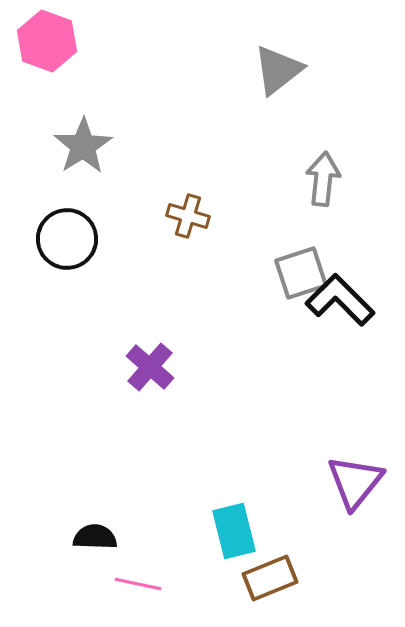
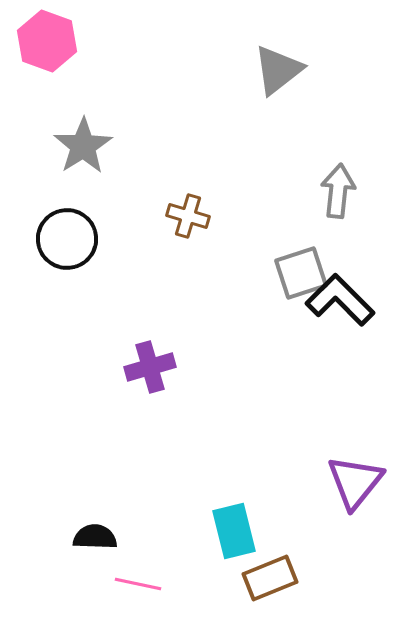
gray arrow: moved 15 px right, 12 px down
purple cross: rotated 33 degrees clockwise
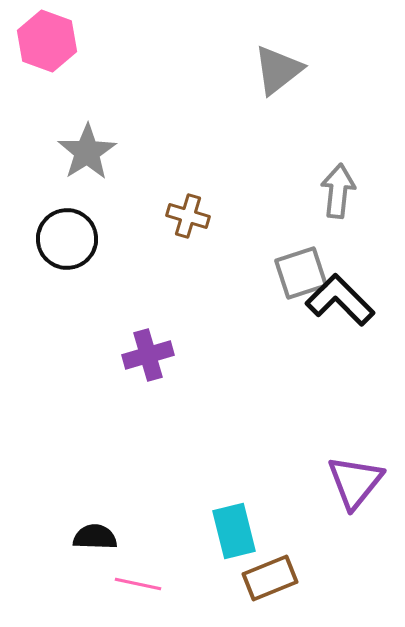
gray star: moved 4 px right, 6 px down
purple cross: moved 2 px left, 12 px up
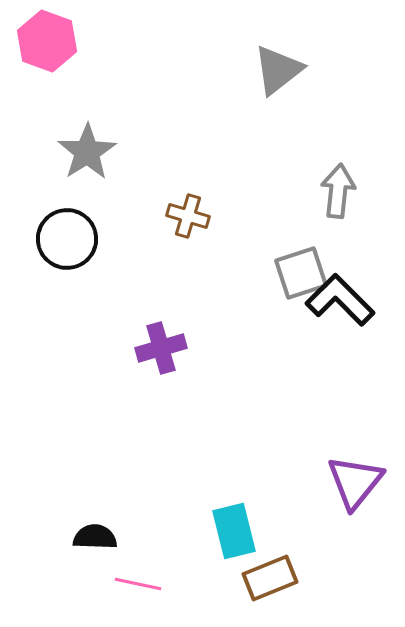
purple cross: moved 13 px right, 7 px up
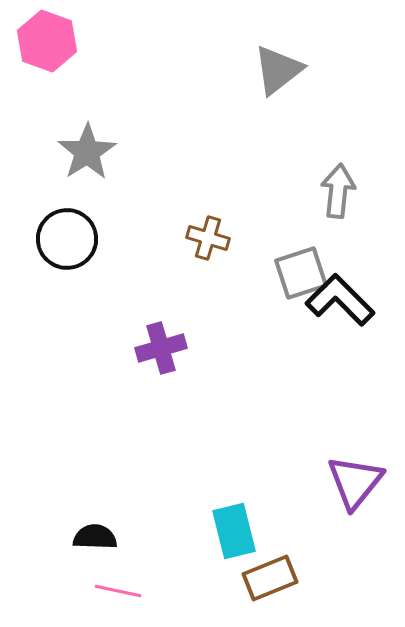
brown cross: moved 20 px right, 22 px down
pink line: moved 20 px left, 7 px down
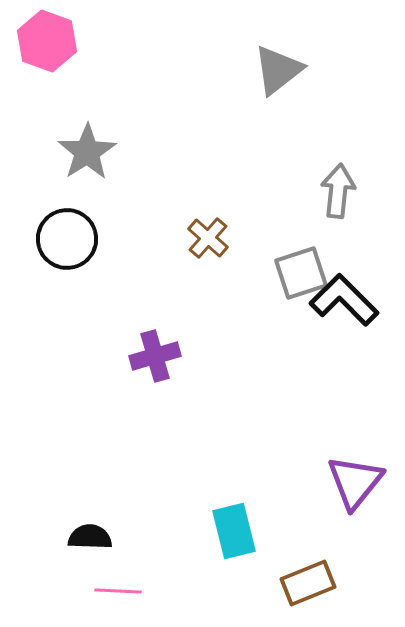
brown cross: rotated 24 degrees clockwise
black L-shape: moved 4 px right
purple cross: moved 6 px left, 8 px down
black semicircle: moved 5 px left
brown rectangle: moved 38 px right, 5 px down
pink line: rotated 9 degrees counterclockwise
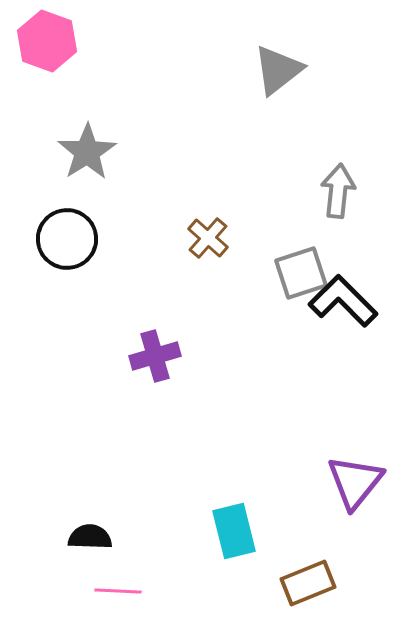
black L-shape: moved 1 px left, 1 px down
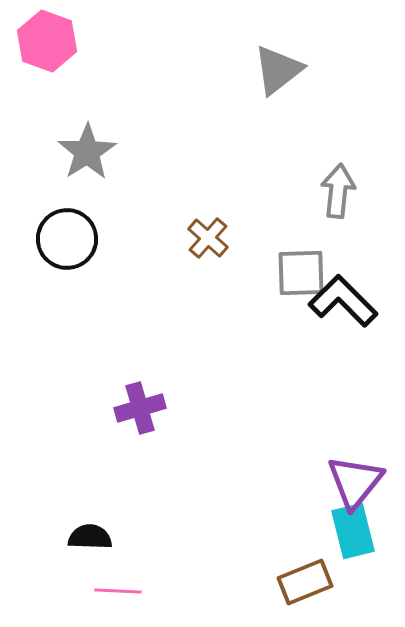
gray square: rotated 16 degrees clockwise
purple cross: moved 15 px left, 52 px down
cyan rectangle: moved 119 px right
brown rectangle: moved 3 px left, 1 px up
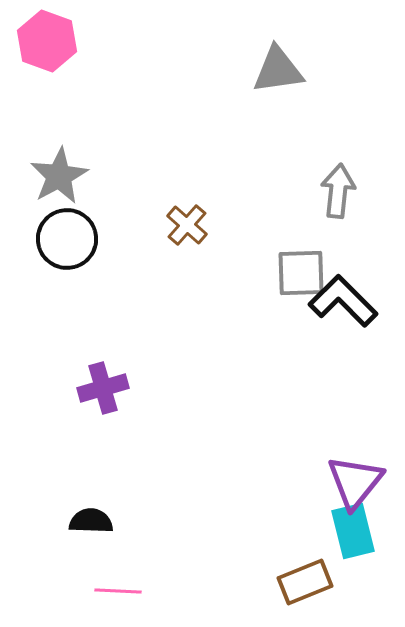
gray triangle: rotated 30 degrees clockwise
gray star: moved 28 px left, 24 px down; rotated 4 degrees clockwise
brown cross: moved 21 px left, 13 px up
purple cross: moved 37 px left, 20 px up
black semicircle: moved 1 px right, 16 px up
